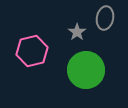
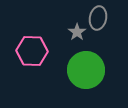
gray ellipse: moved 7 px left
pink hexagon: rotated 16 degrees clockwise
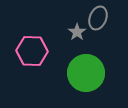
gray ellipse: rotated 10 degrees clockwise
green circle: moved 3 px down
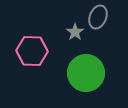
gray ellipse: moved 1 px up
gray star: moved 2 px left
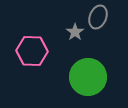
green circle: moved 2 px right, 4 px down
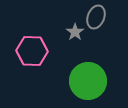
gray ellipse: moved 2 px left
green circle: moved 4 px down
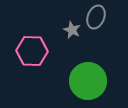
gray star: moved 3 px left, 2 px up; rotated 12 degrees counterclockwise
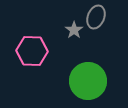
gray star: moved 2 px right; rotated 12 degrees clockwise
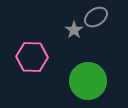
gray ellipse: rotated 35 degrees clockwise
pink hexagon: moved 6 px down
